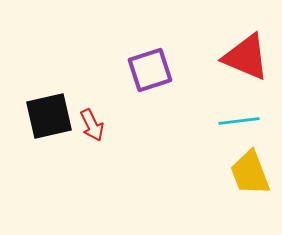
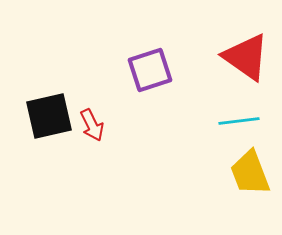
red triangle: rotated 12 degrees clockwise
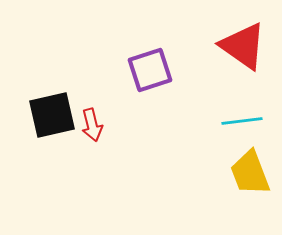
red triangle: moved 3 px left, 11 px up
black square: moved 3 px right, 1 px up
cyan line: moved 3 px right
red arrow: rotated 12 degrees clockwise
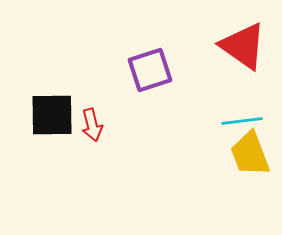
black square: rotated 12 degrees clockwise
yellow trapezoid: moved 19 px up
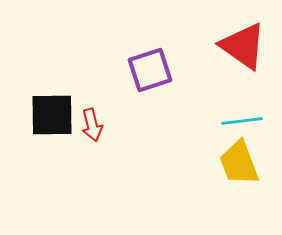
yellow trapezoid: moved 11 px left, 9 px down
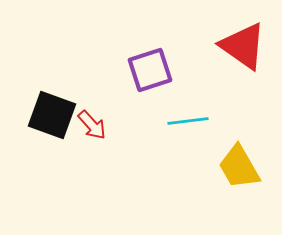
black square: rotated 21 degrees clockwise
cyan line: moved 54 px left
red arrow: rotated 28 degrees counterclockwise
yellow trapezoid: moved 4 px down; rotated 9 degrees counterclockwise
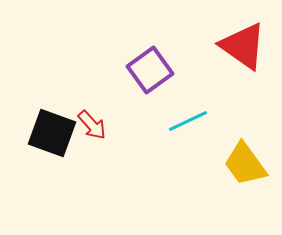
purple square: rotated 18 degrees counterclockwise
black square: moved 18 px down
cyan line: rotated 18 degrees counterclockwise
yellow trapezoid: moved 6 px right, 3 px up; rotated 6 degrees counterclockwise
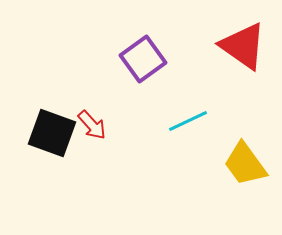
purple square: moved 7 px left, 11 px up
